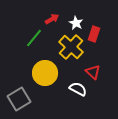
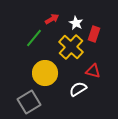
red triangle: moved 1 px up; rotated 28 degrees counterclockwise
white semicircle: rotated 60 degrees counterclockwise
gray square: moved 10 px right, 3 px down
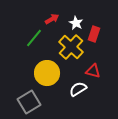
yellow circle: moved 2 px right
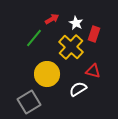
yellow circle: moved 1 px down
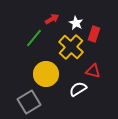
yellow circle: moved 1 px left
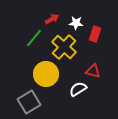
white star: rotated 24 degrees counterclockwise
red rectangle: moved 1 px right
yellow cross: moved 7 px left
